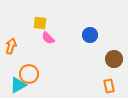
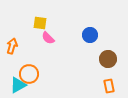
orange arrow: moved 1 px right
brown circle: moved 6 px left
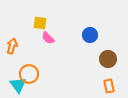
cyan triangle: rotated 36 degrees counterclockwise
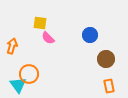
brown circle: moved 2 px left
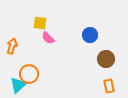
cyan triangle: rotated 24 degrees clockwise
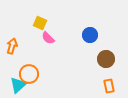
yellow square: rotated 16 degrees clockwise
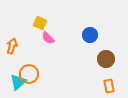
cyan triangle: moved 3 px up
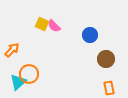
yellow square: moved 2 px right, 1 px down
pink semicircle: moved 6 px right, 12 px up
orange arrow: moved 4 px down; rotated 28 degrees clockwise
orange rectangle: moved 2 px down
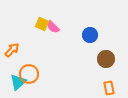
pink semicircle: moved 1 px left, 1 px down
